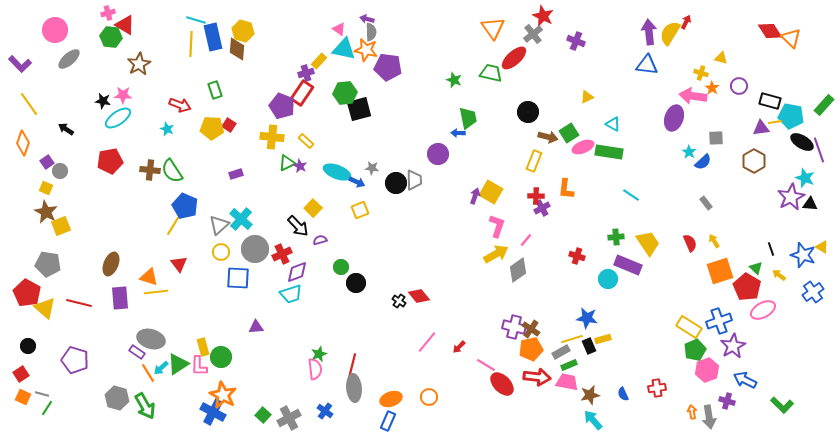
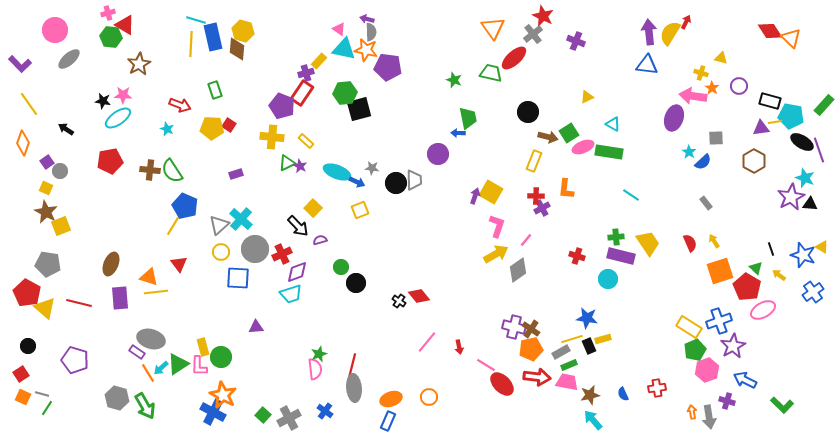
purple rectangle at (628, 265): moved 7 px left, 9 px up; rotated 8 degrees counterclockwise
red arrow at (459, 347): rotated 56 degrees counterclockwise
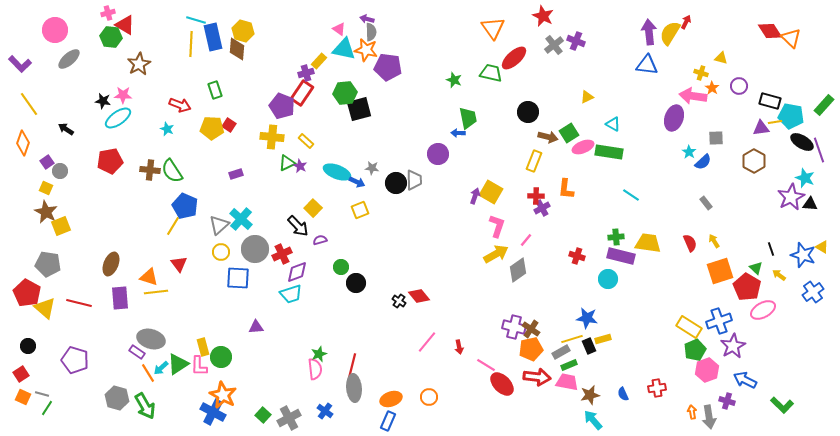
gray cross at (533, 34): moved 21 px right, 11 px down
yellow trapezoid at (648, 243): rotated 48 degrees counterclockwise
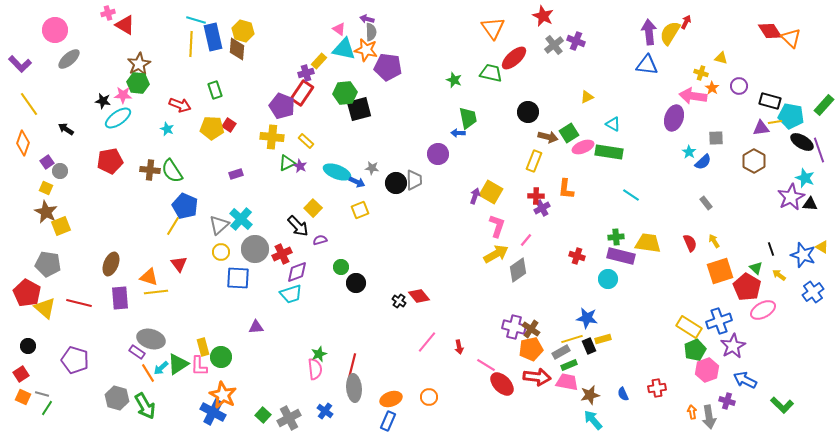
green hexagon at (111, 37): moved 27 px right, 46 px down
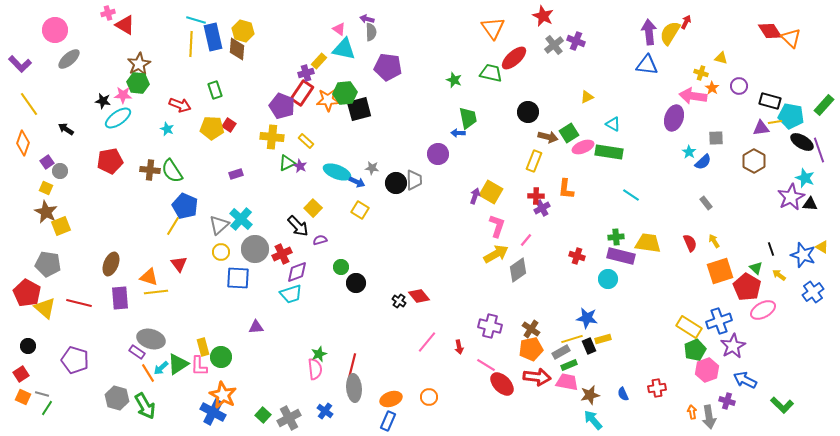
orange star at (366, 50): moved 38 px left, 50 px down; rotated 15 degrees counterclockwise
yellow square at (360, 210): rotated 36 degrees counterclockwise
purple cross at (514, 327): moved 24 px left, 1 px up
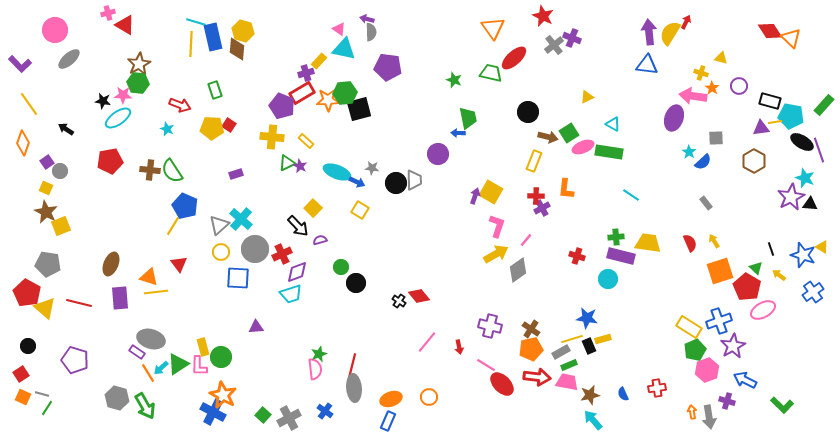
cyan line at (196, 20): moved 2 px down
purple cross at (576, 41): moved 4 px left, 3 px up
red rectangle at (302, 93): rotated 25 degrees clockwise
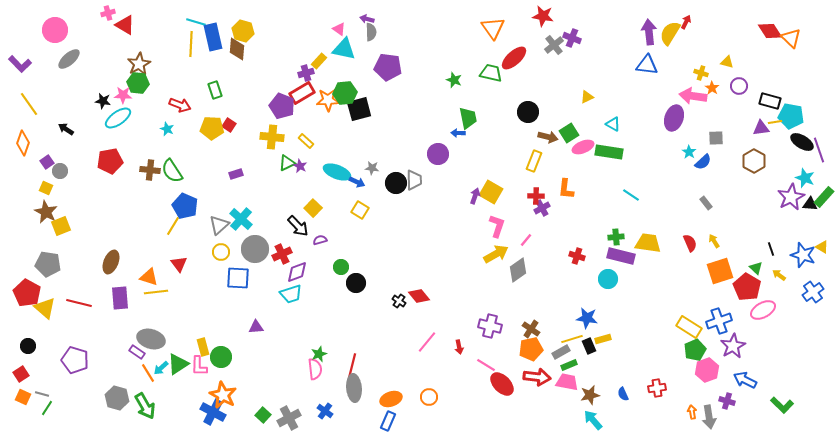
red star at (543, 16): rotated 15 degrees counterclockwise
yellow triangle at (721, 58): moved 6 px right, 4 px down
green rectangle at (824, 105): moved 92 px down
brown ellipse at (111, 264): moved 2 px up
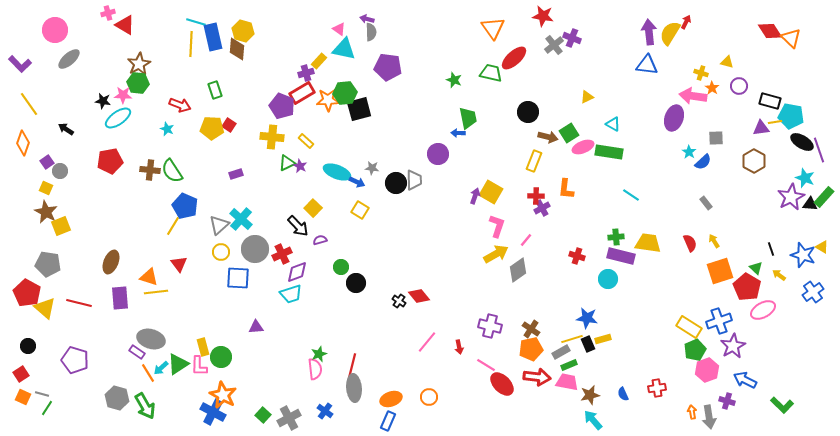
black rectangle at (589, 346): moved 1 px left, 2 px up
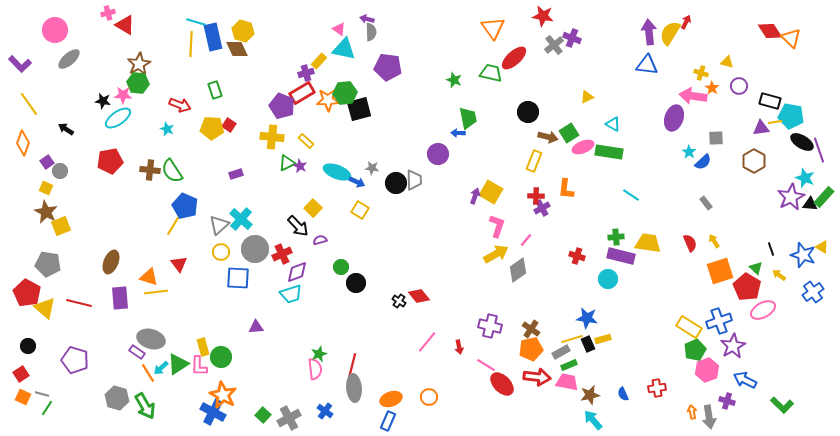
brown diamond at (237, 49): rotated 30 degrees counterclockwise
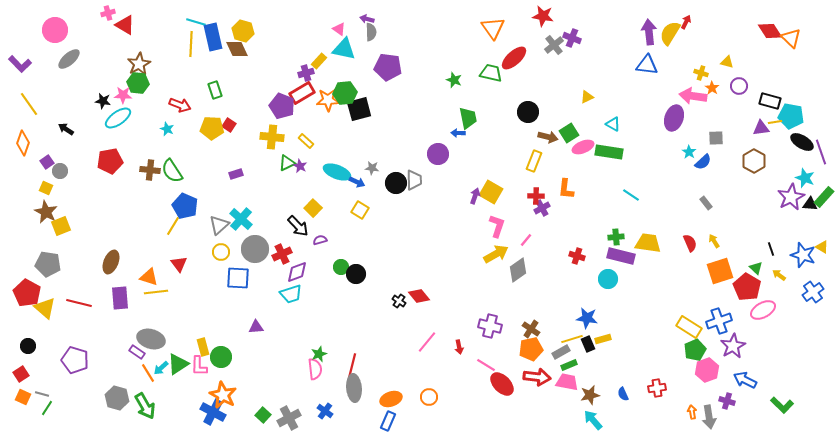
purple line at (819, 150): moved 2 px right, 2 px down
black circle at (356, 283): moved 9 px up
